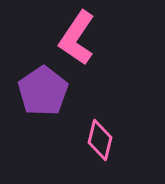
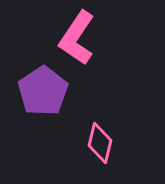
pink diamond: moved 3 px down
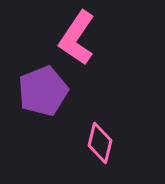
purple pentagon: rotated 12 degrees clockwise
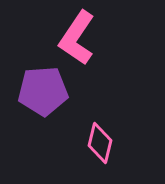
purple pentagon: rotated 18 degrees clockwise
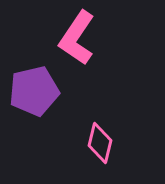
purple pentagon: moved 9 px left; rotated 9 degrees counterclockwise
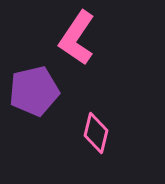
pink diamond: moved 4 px left, 10 px up
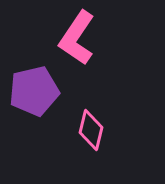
pink diamond: moved 5 px left, 3 px up
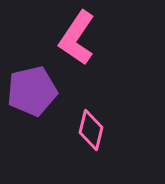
purple pentagon: moved 2 px left
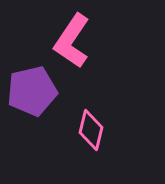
pink L-shape: moved 5 px left, 3 px down
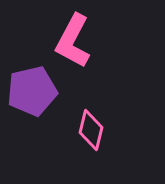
pink L-shape: moved 1 px right; rotated 6 degrees counterclockwise
